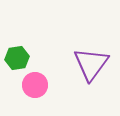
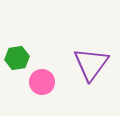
pink circle: moved 7 px right, 3 px up
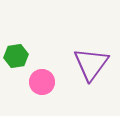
green hexagon: moved 1 px left, 2 px up
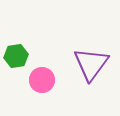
pink circle: moved 2 px up
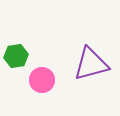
purple triangle: rotated 39 degrees clockwise
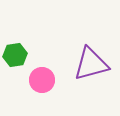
green hexagon: moved 1 px left, 1 px up
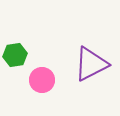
purple triangle: rotated 12 degrees counterclockwise
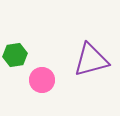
purple triangle: moved 4 px up; rotated 12 degrees clockwise
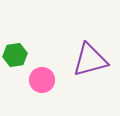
purple triangle: moved 1 px left
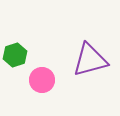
green hexagon: rotated 10 degrees counterclockwise
